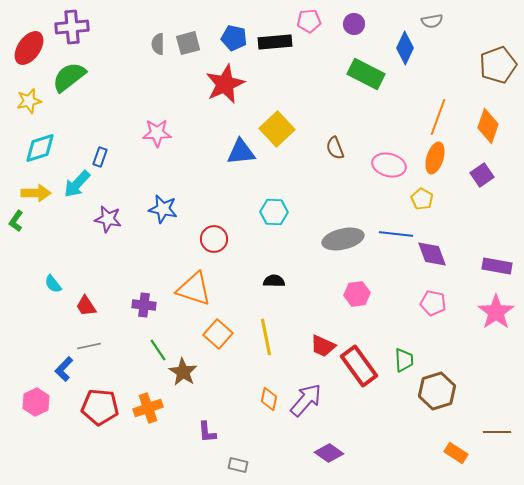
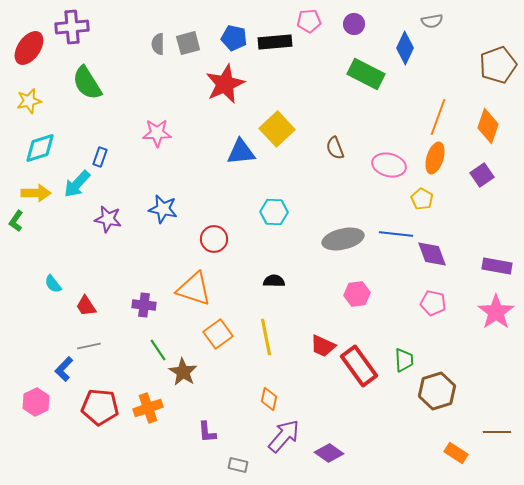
green semicircle at (69, 77): moved 18 px right, 6 px down; rotated 84 degrees counterclockwise
orange square at (218, 334): rotated 12 degrees clockwise
purple arrow at (306, 400): moved 22 px left, 36 px down
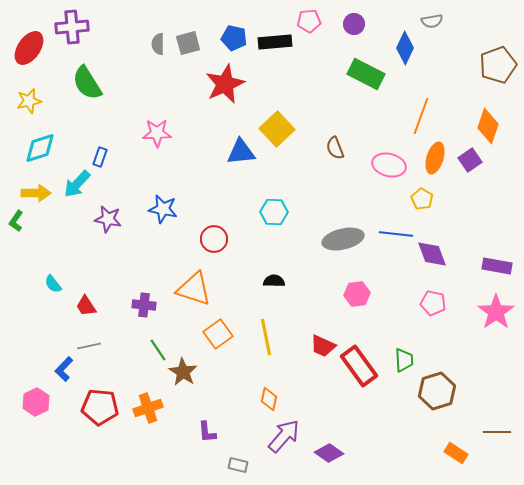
orange line at (438, 117): moved 17 px left, 1 px up
purple square at (482, 175): moved 12 px left, 15 px up
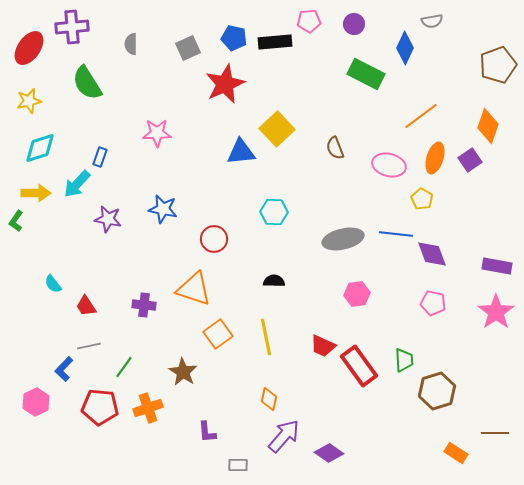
gray square at (188, 43): moved 5 px down; rotated 10 degrees counterclockwise
gray semicircle at (158, 44): moved 27 px left
orange line at (421, 116): rotated 33 degrees clockwise
green line at (158, 350): moved 34 px left, 17 px down; rotated 70 degrees clockwise
brown line at (497, 432): moved 2 px left, 1 px down
gray rectangle at (238, 465): rotated 12 degrees counterclockwise
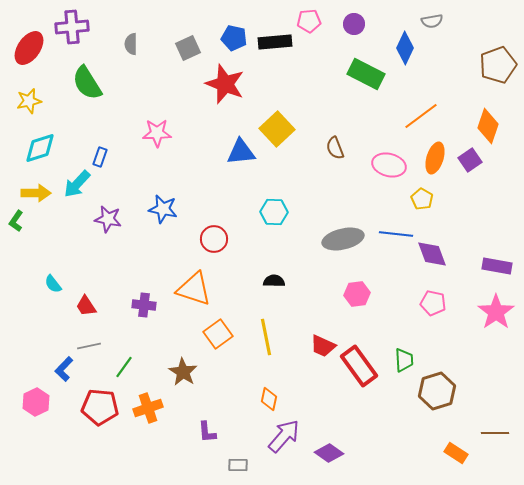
red star at (225, 84): rotated 27 degrees counterclockwise
